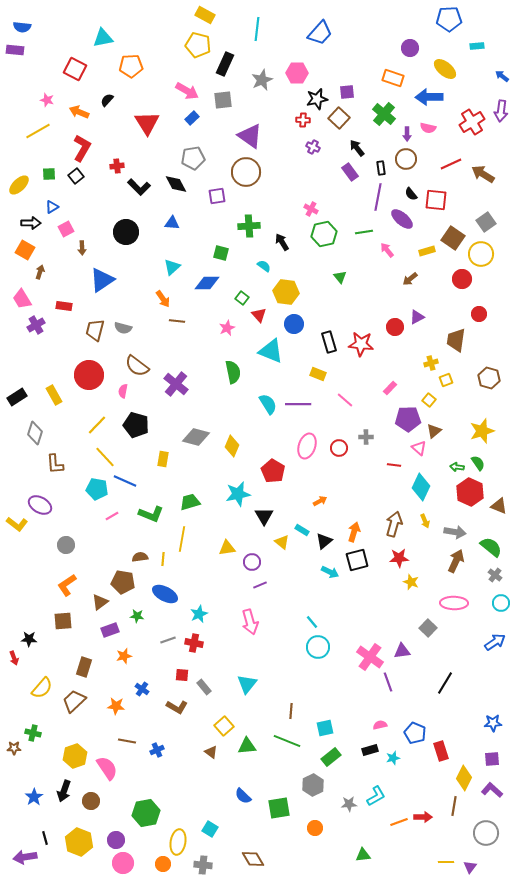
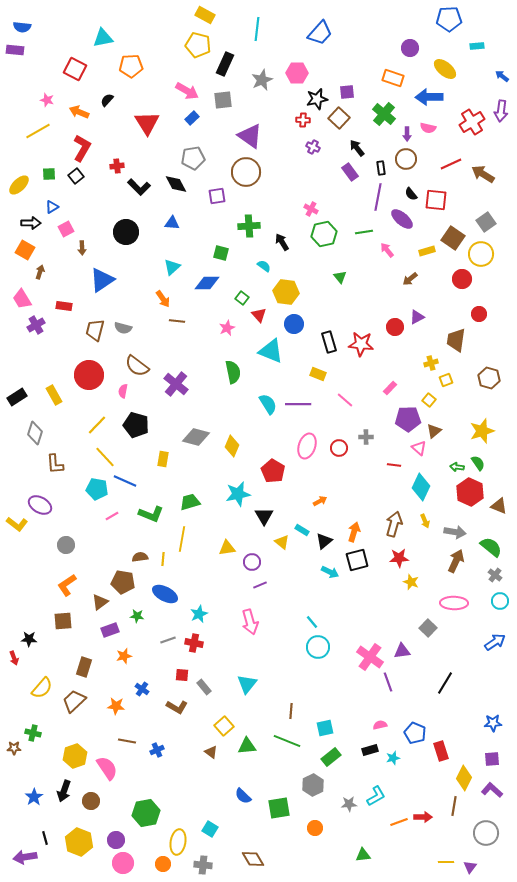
cyan circle at (501, 603): moved 1 px left, 2 px up
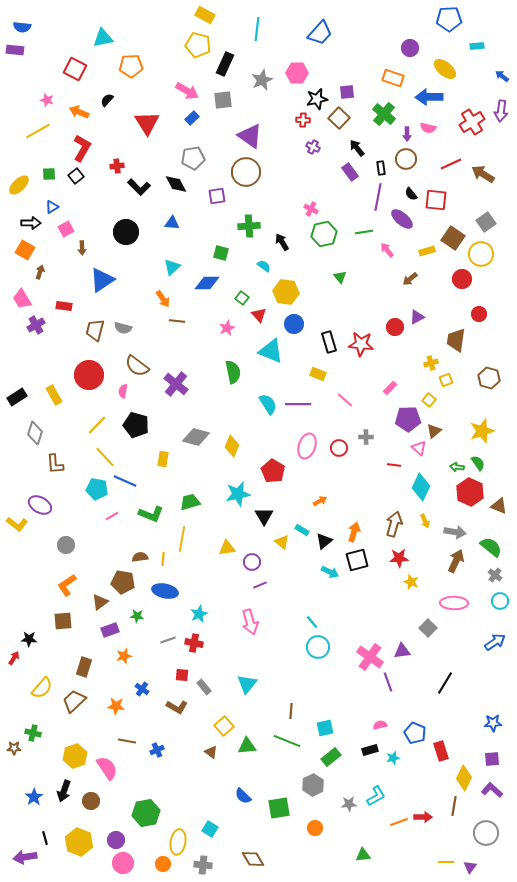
blue ellipse at (165, 594): moved 3 px up; rotated 15 degrees counterclockwise
red arrow at (14, 658): rotated 128 degrees counterclockwise
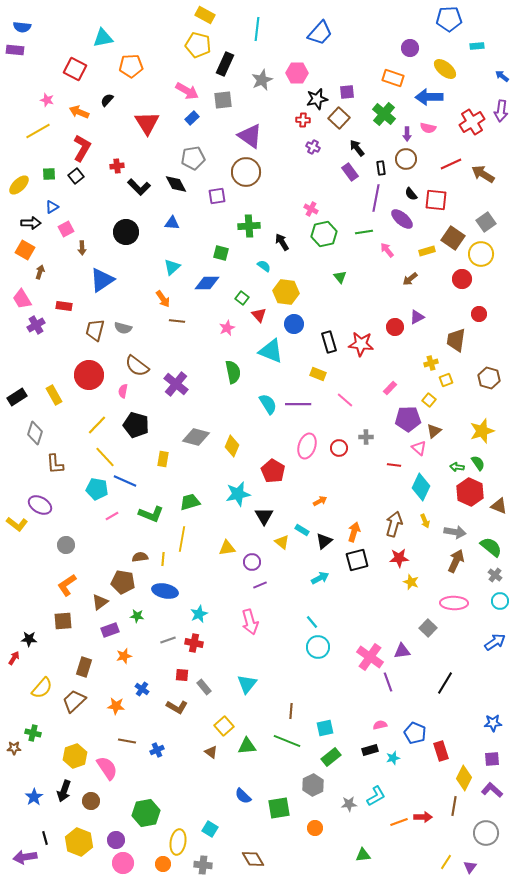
purple line at (378, 197): moved 2 px left, 1 px down
cyan arrow at (330, 572): moved 10 px left, 6 px down; rotated 54 degrees counterclockwise
yellow line at (446, 862): rotated 56 degrees counterclockwise
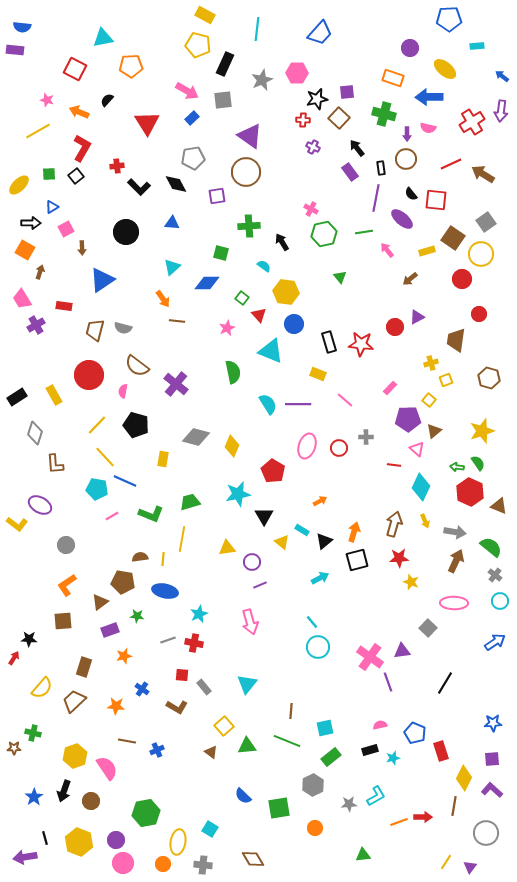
green cross at (384, 114): rotated 25 degrees counterclockwise
pink triangle at (419, 448): moved 2 px left, 1 px down
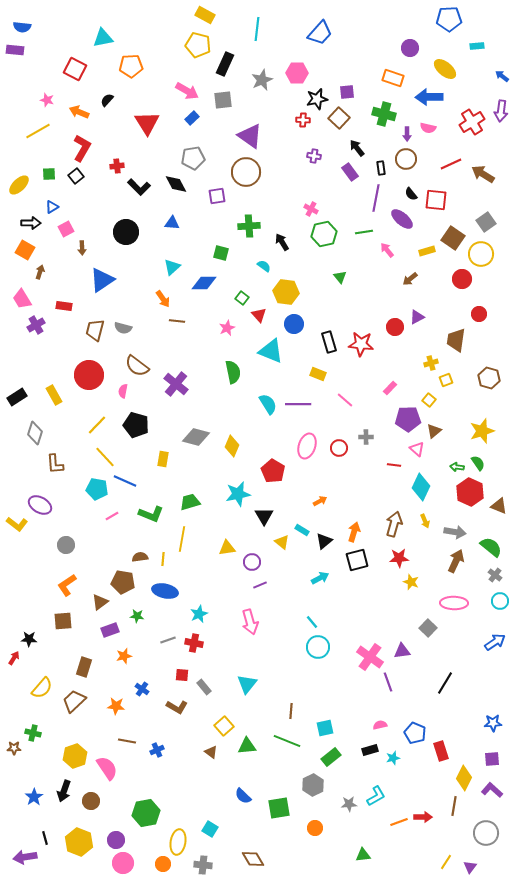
purple cross at (313, 147): moved 1 px right, 9 px down; rotated 16 degrees counterclockwise
blue diamond at (207, 283): moved 3 px left
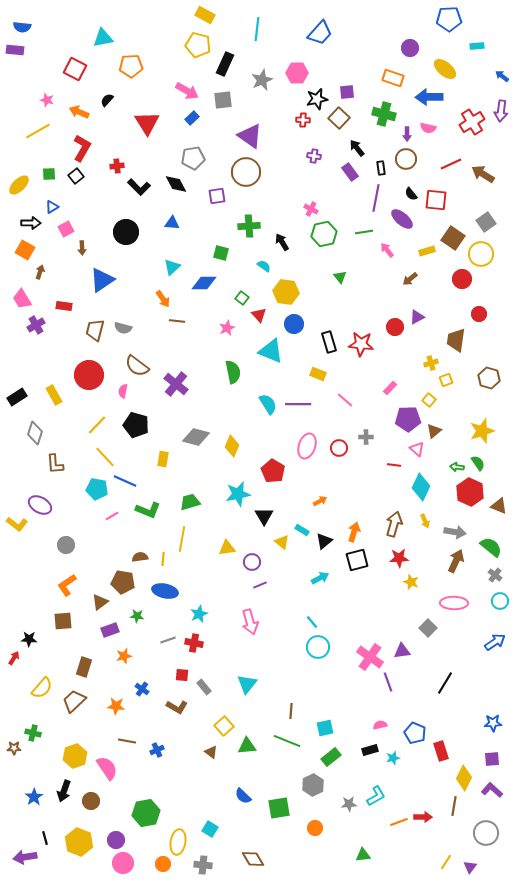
green L-shape at (151, 514): moved 3 px left, 4 px up
